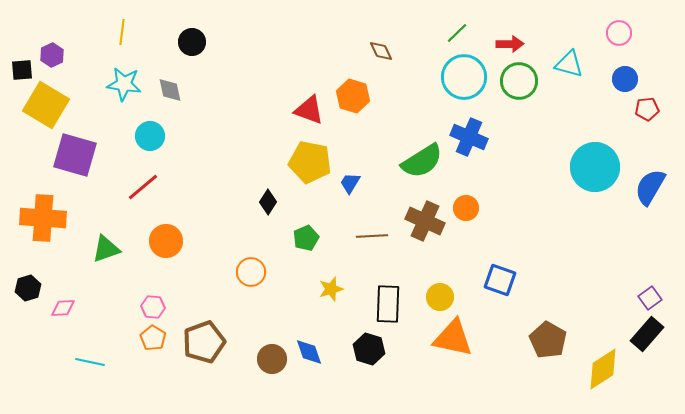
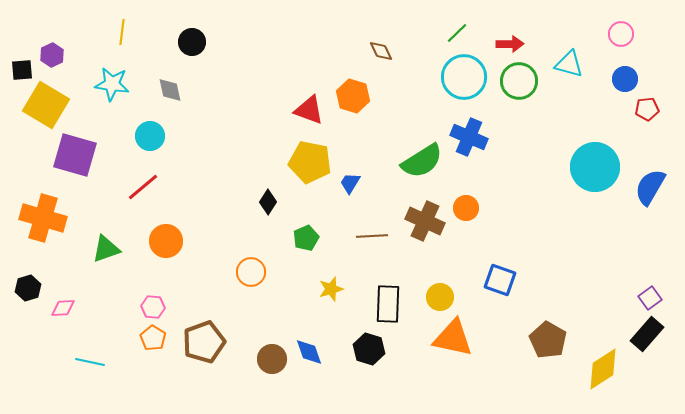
pink circle at (619, 33): moved 2 px right, 1 px down
cyan star at (124, 84): moved 12 px left
orange cross at (43, 218): rotated 12 degrees clockwise
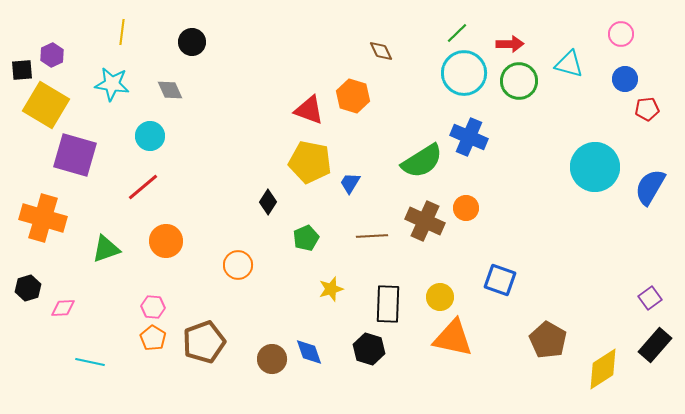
cyan circle at (464, 77): moved 4 px up
gray diamond at (170, 90): rotated 12 degrees counterclockwise
orange circle at (251, 272): moved 13 px left, 7 px up
black rectangle at (647, 334): moved 8 px right, 11 px down
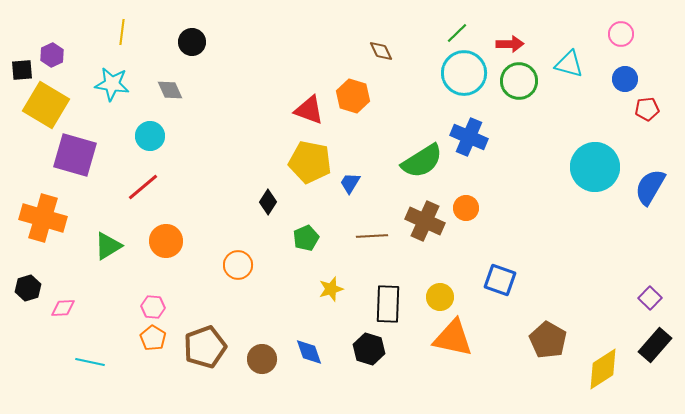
green triangle at (106, 249): moved 2 px right, 3 px up; rotated 12 degrees counterclockwise
purple square at (650, 298): rotated 10 degrees counterclockwise
brown pentagon at (204, 342): moved 1 px right, 5 px down
brown circle at (272, 359): moved 10 px left
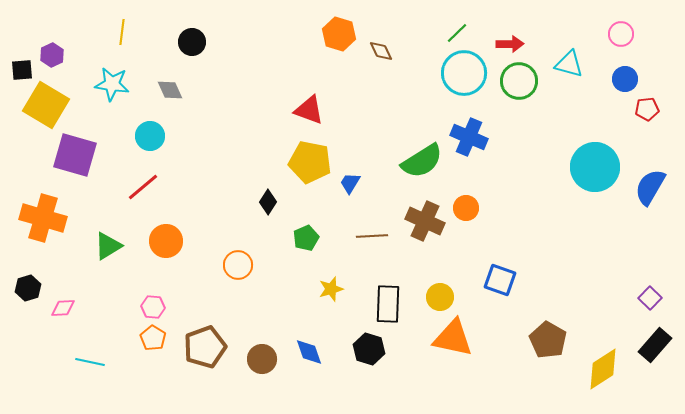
orange hexagon at (353, 96): moved 14 px left, 62 px up
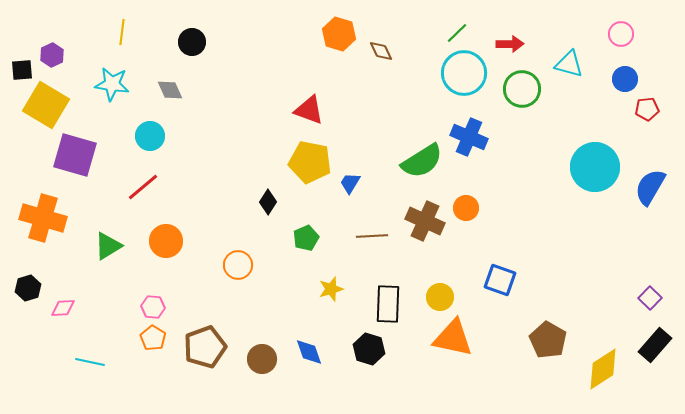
green circle at (519, 81): moved 3 px right, 8 px down
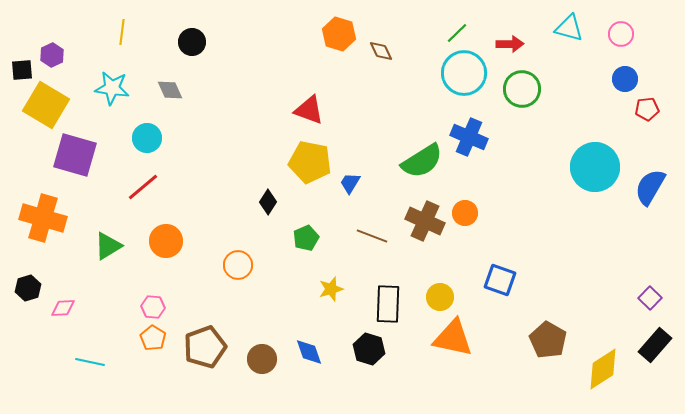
cyan triangle at (569, 64): moved 36 px up
cyan star at (112, 84): moved 4 px down
cyan circle at (150, 136): moved 3 px left, 2 px down
orange circle at (466, 208): moved 1 px left, 5 px down
brown line at (372, 236): rotated 24 degrees clockwise
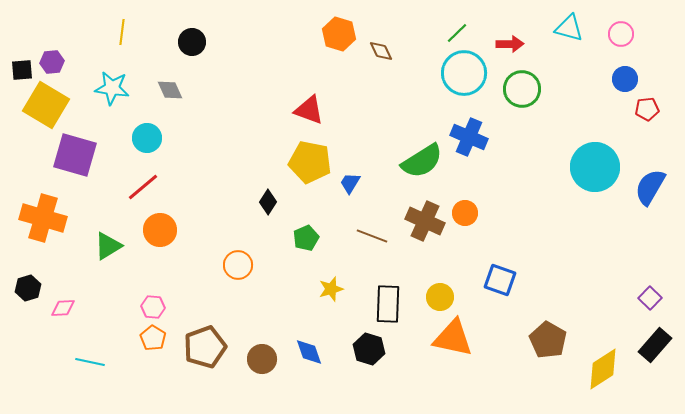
purple hexagon at (52, 55): moved 7 px down; rotated 20 degrees clockwise
orange circle at (166, 241): moved 6 px left, 11 px up
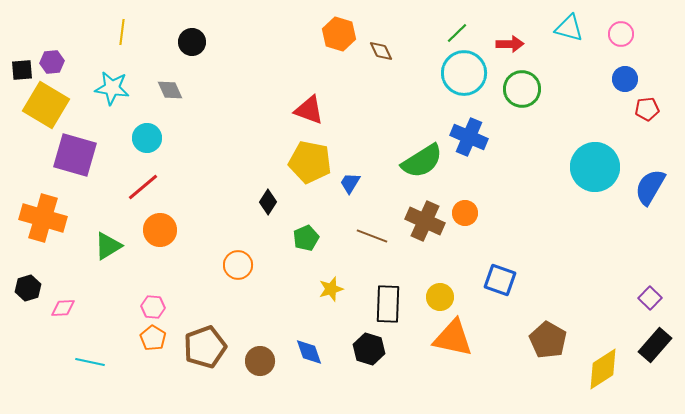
brown circle at (262, 359): moved 2 px left, 2 px down
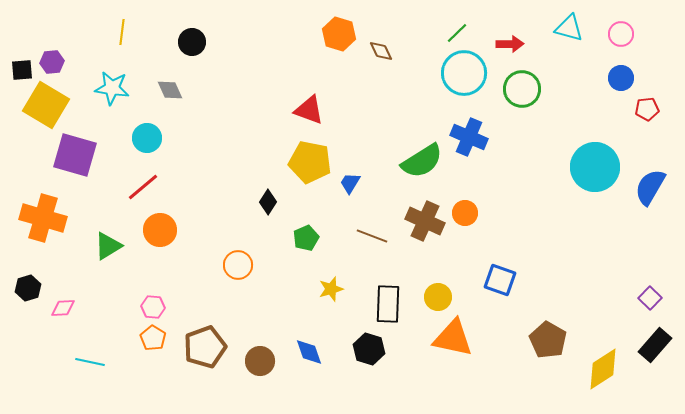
blue circle at (625, 79): moved 4 px left, 1 px up
yellow circle at (440, 297): moved 2 px left
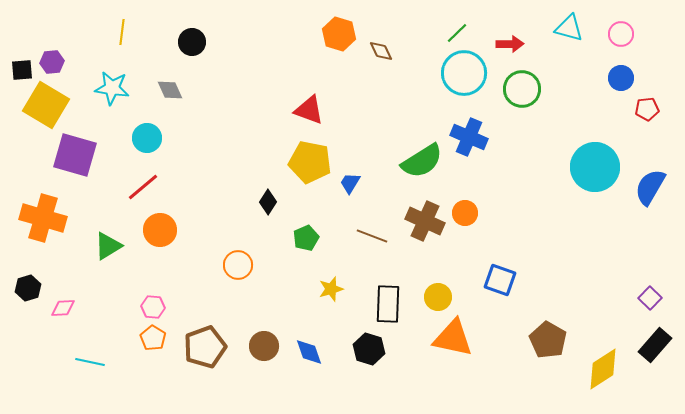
brown circle at (260, 361): moved 4 px right, 15 px up
